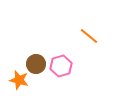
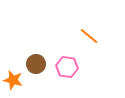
pink hexagon: moved 6 px right, 1 px down; rotated 25 degrees clockwise
orange star: moved 6 px left
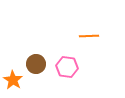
orange line: rotated 42 degrees counterclockwise
orange star: rotated 18 degrees clockwise
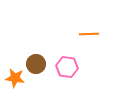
orange line: moved 2 px up
orange star: moved 2 px right, 2 px up; rotated 24 degrees counterclockwise
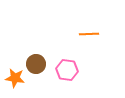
pink hexagon: moved 3 px down
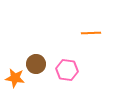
orange line: moved 2 px right, 1 px up
